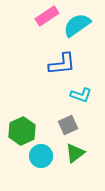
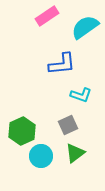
cyan semicircle: moved 8 px right, 2 px down
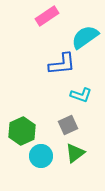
cyan semicircle: moved 10 px down
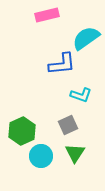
pink rectangle: moved 1 px up; rotated 20 degrees clockwise
cyan semicircle: moved 1 px right, 1 px down
green triangle: rotated 20 degrees counterclockwise
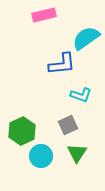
pink rectangle: moved 3 px left
green triangle: moved 2 px right
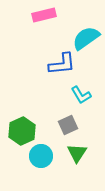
cyan L-shape: rotated 40 degrees clockwise
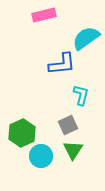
cyan L-shape: rotated 135 degrees counterclockwise
green hexagon: moved 2 px down
green triangle: moved 4 px left, 3 px up
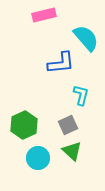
cyan semicircle: rotated 84 degrees clockwise
blue L-shape: moved 1 px left, 1 px up
green hexagon: moved 2 px right, 8 px up
green triangle: moved 1 px left, 1 px down; rotated 20 degrees counterclockwise
cyan circle: moved 3 px left, 2 px down
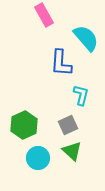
pink rectangle: rotated 75 degrees clockwise
blue L-shape: rotated 100 degrees clockwise
